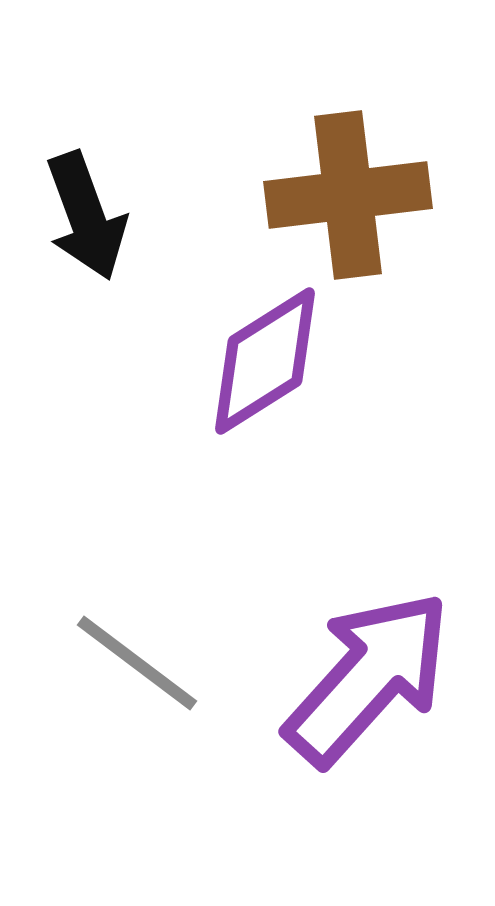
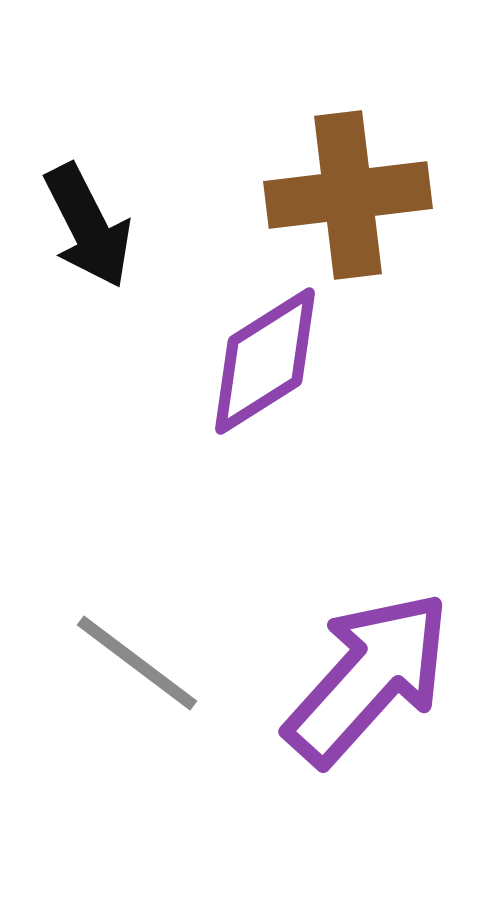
black arrow: moved 2 px right, 10 px down; rotated 7 degrees counterclockwise
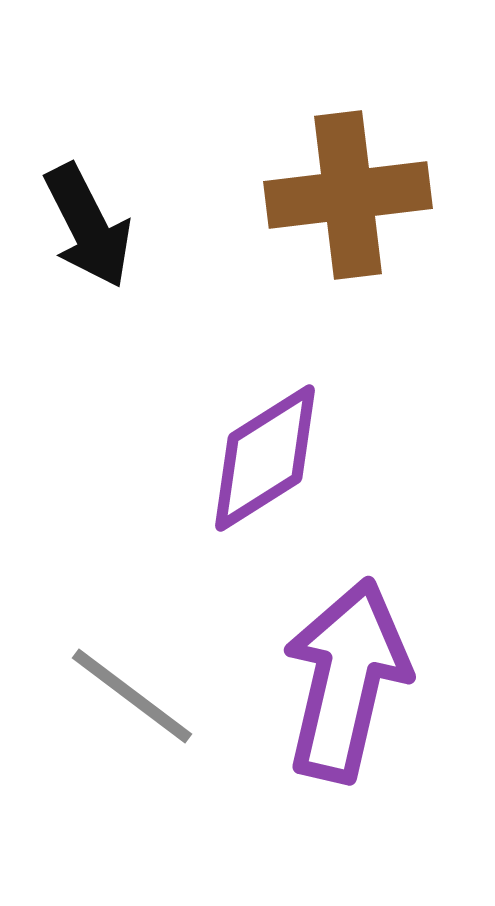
purple diamond: moved 97 px down
gray line: moved 5 px left, 33 px down
purple arrow: moved 22 px left, 2 px down; rotated 29 degrees counterclockwise
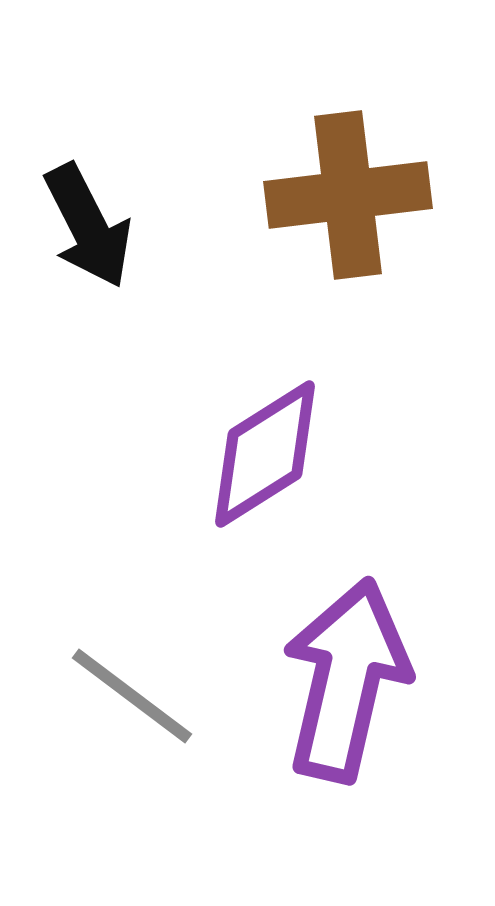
purple diamond: moved 4 px up
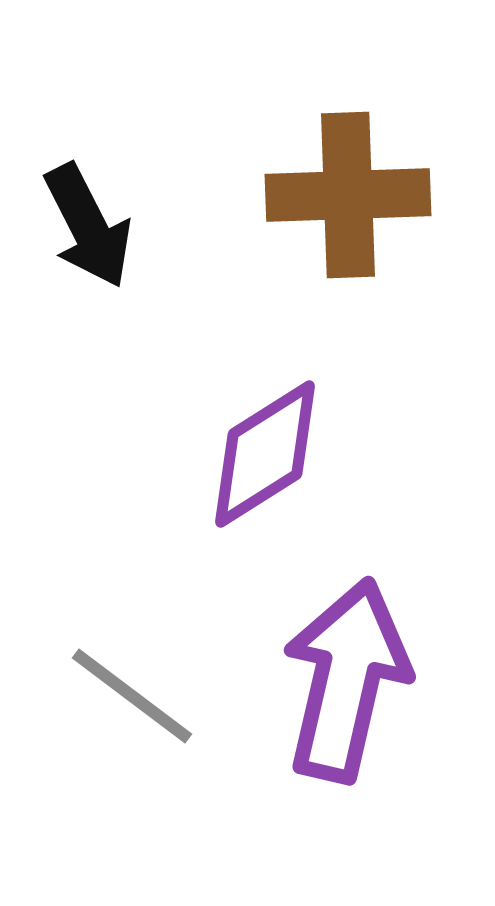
brown cross: rotated 5 degrees clockwise
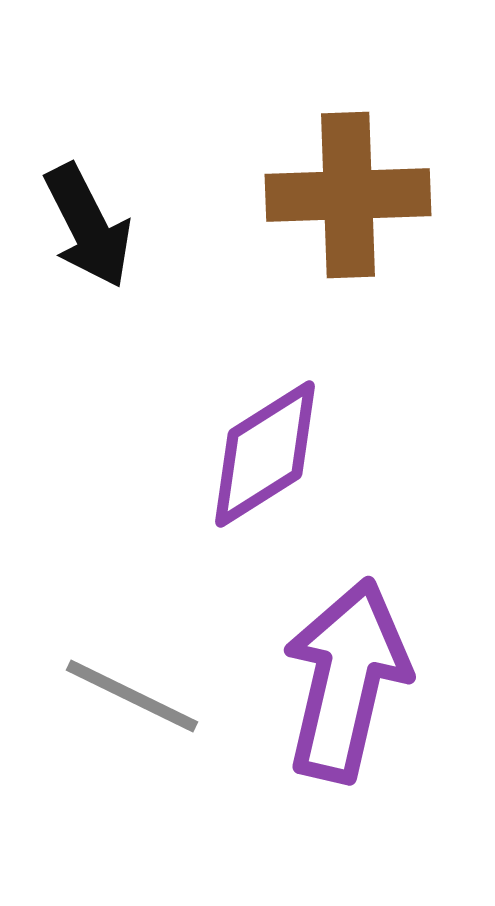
gray line: rotated 11 degrees counterclockwise
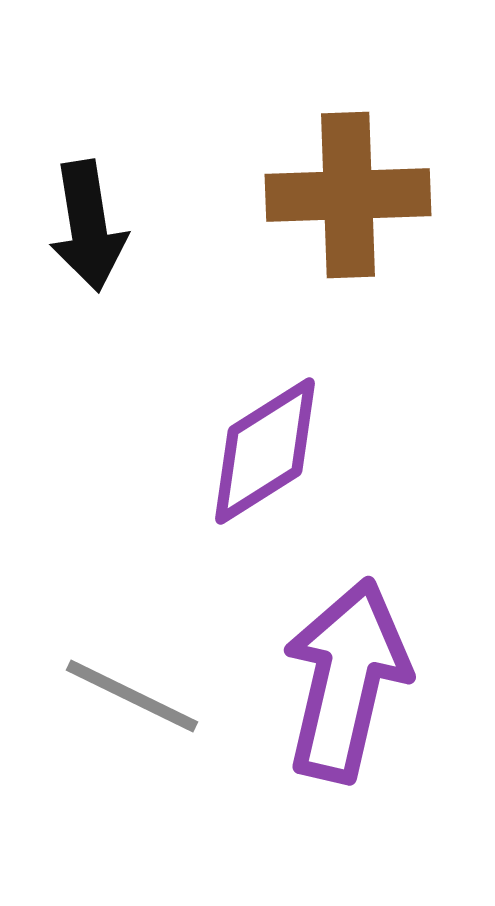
black arrow: rotated 18 degrees clockwise
purple diamond: moved 3 px up
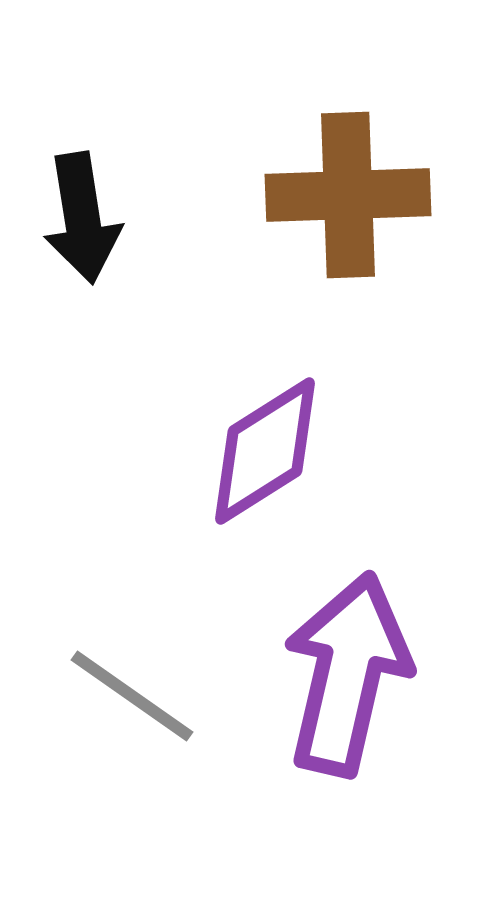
black arrow: moved 6 px left, 8 px up
purple arrow: moved 1 px right, 6 px up
gray line: rotated 9 degrees clockwise
